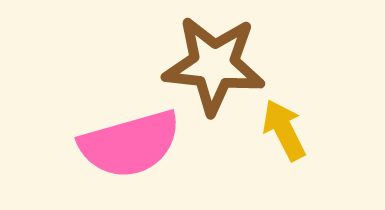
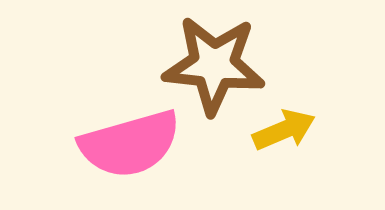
yellow arrow: rotated 94 degrees clockwise
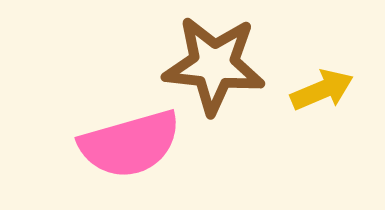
yellow arrow: moved 38 px right, 40 px up
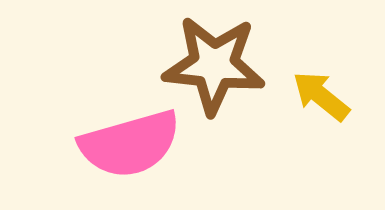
yellow arrow: moved 1 px left, 6 px down; rotated 118 degrees counterclockwise
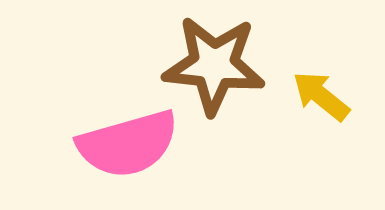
pink semicircle: moved 2 px left
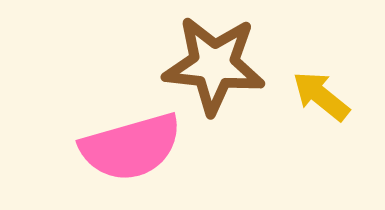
pink semicircle: moved 3 px right, 3 px down
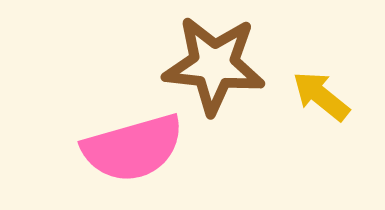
pink semicircle: moved 2 px right, 1 px down
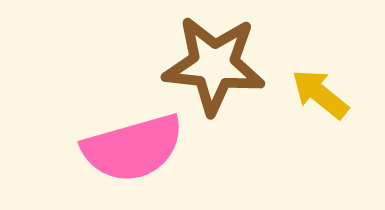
yellow arrow: moved 1 px left, 2 px up
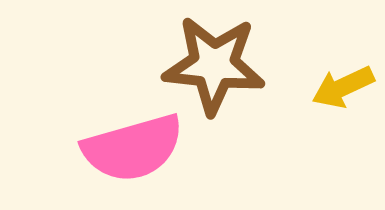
yellow arrow: moved 23 px right, 7 px up; rotated 64 degrees counterclockwise
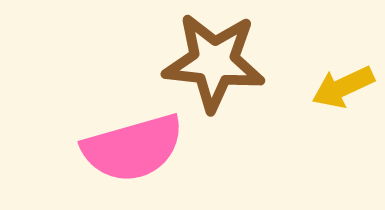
brown star: moved 3 px up
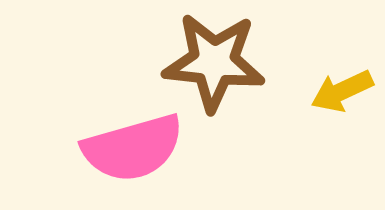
yellow arrow: moved 1 px left, 4 px down
